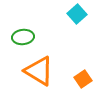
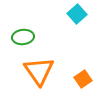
orange triangle: rotated 24 degrees clockwise
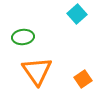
orange triangle: moved 2 px left
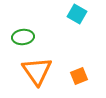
cyan square: rotated 18 degrees counterclockwise
orange square: moved 4 px left, 3 px up; rotated 12 degrees clockwise
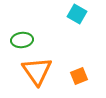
green ellipse: moved 1 px left, 3 px down
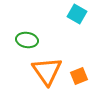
green ellipse: moved 5 px right; rotated 15 degrees clockwise
orange triangle: moved 10 px right
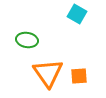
orange triangle: moved 1 px right, 2 px down
orange square: rotated 18 degrees clockwise
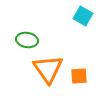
cyan square: moved 6 px right, 2 px down
orange triangle: moved 4 px up
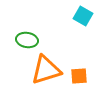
orange triangle: moved 2 px left, 1 px down; rotated 48 degrees clockwise
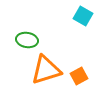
orange square: rotated 24 degrees counterclockwise
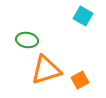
orange square: moved 1 px right, 4 px down
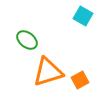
green ellipse: rotated 30 degrees clockwise
orange triangle: moved 2 px right, 2 px down
